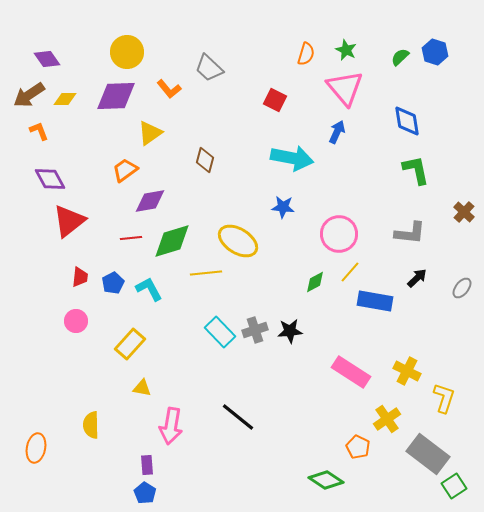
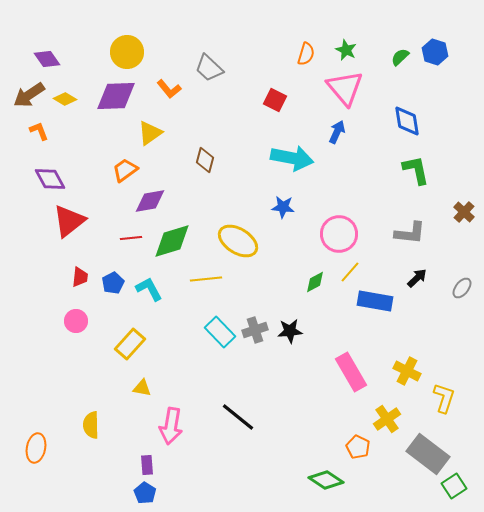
yellow diamond at (65, 99): rotated 30 degrees clockwise
yellow line at (206, 273): moved 6 px down
pink rectangle at (351, 372): rotated 27 degrees clockwise
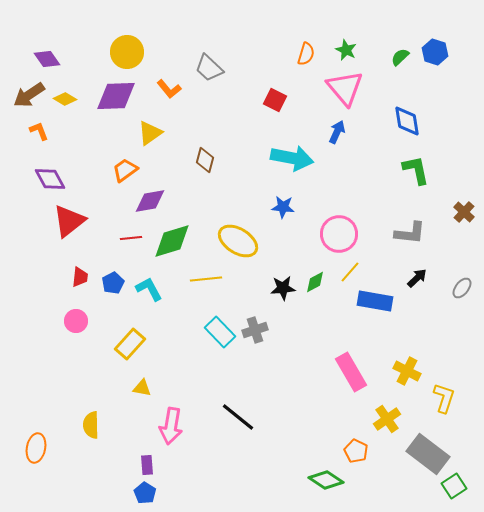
black star at (290, 331): moved 7 px left, 43 px up
orange pentagon at (358, 447): moved 2 px left, 4 px down
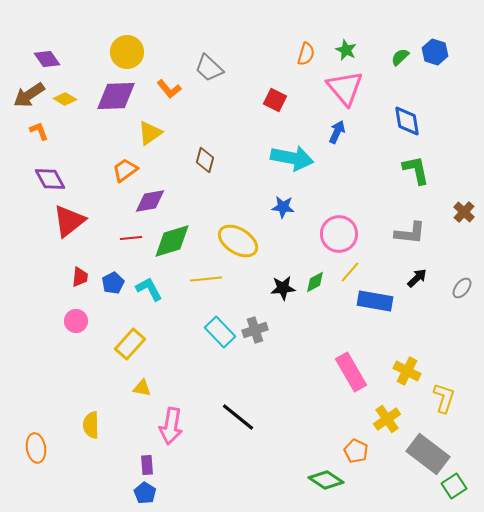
orange ellipse at (36, 448): rotated 20 degrees counterclockwise
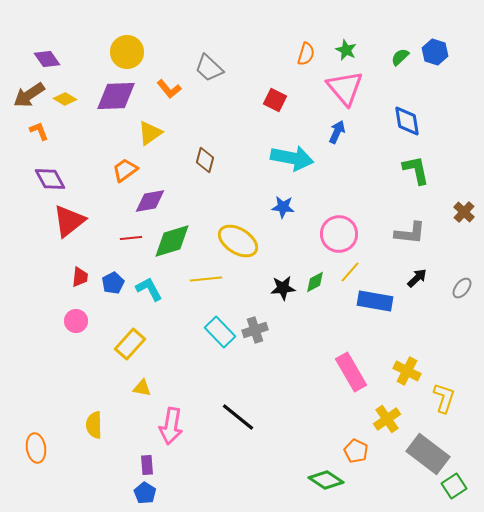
yellow semicircle at (91, 425): moved 3 px right
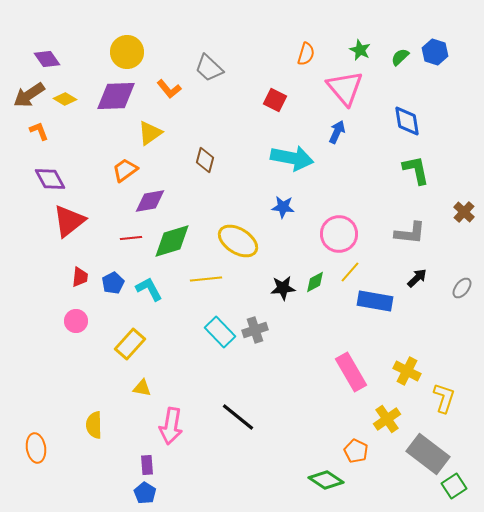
green star at (346, 50): moved 14 px right
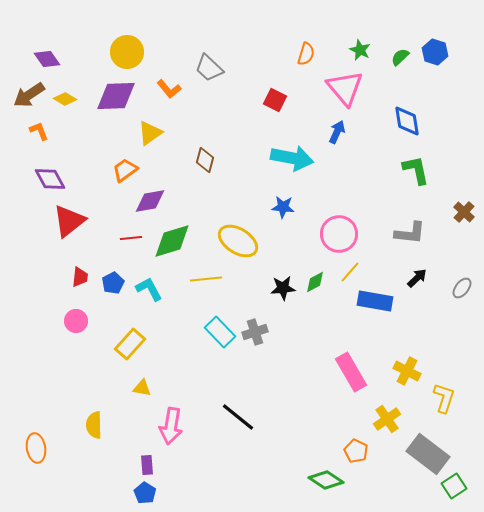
gray cross at (255, 330): moved 2 px down
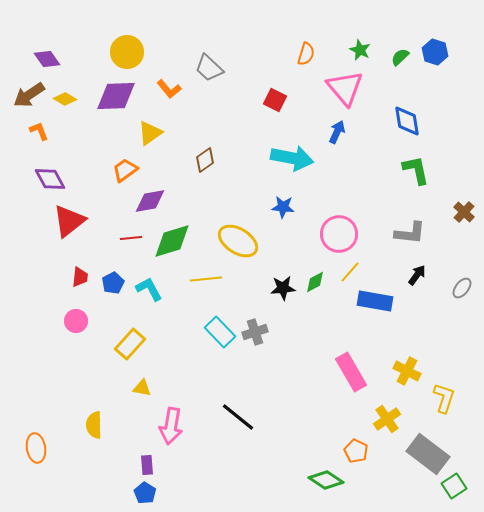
brown diamond at (205, 160): rotated 40 degrees clockwise
black arrow at (417, 278): moved 3 px up; rotated 10 degrees counterclockwise
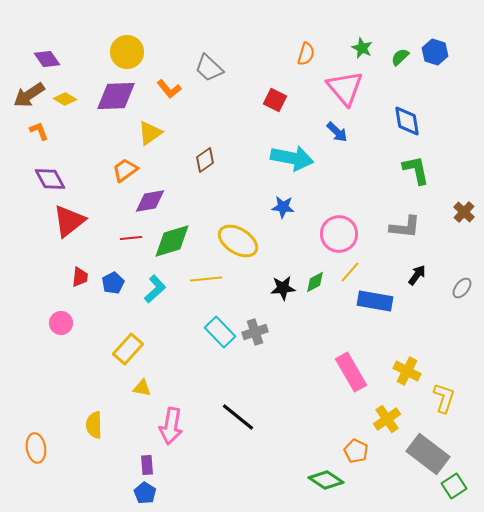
green star at (360, 50): moved 2 px right, 2 px up
blue arrow at (337, 132): rotated 110 degrees clockwise
gray L-shape at (410, 233): moved 5 px left, 6 px up
cyan L-shape at (149, 289): moved 6 px right; rotated 76 degrees clockwise
pink circle at (76, 321): moved 15 px left, 2 px down
yellow rectangle at (130, 344): moved 2 px left, 5 px down
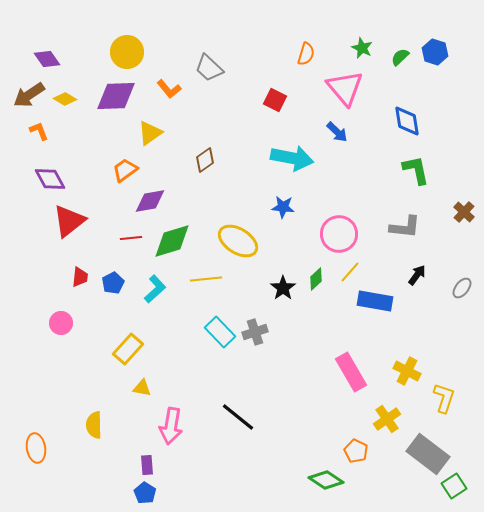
green diamond at (315, 282): moved 1 px right, 3 px up; rotated 15 degrees counterclockwise
black star at (283, 288): rotated 30 degrees counterclockwise
